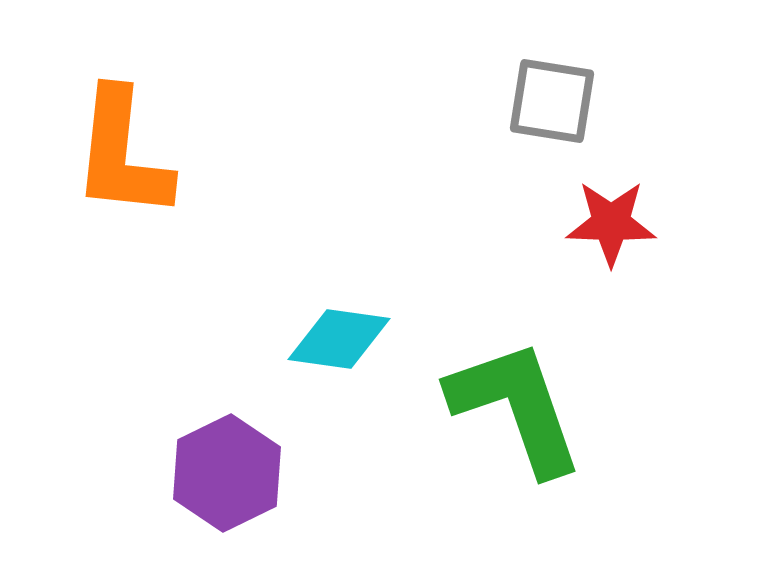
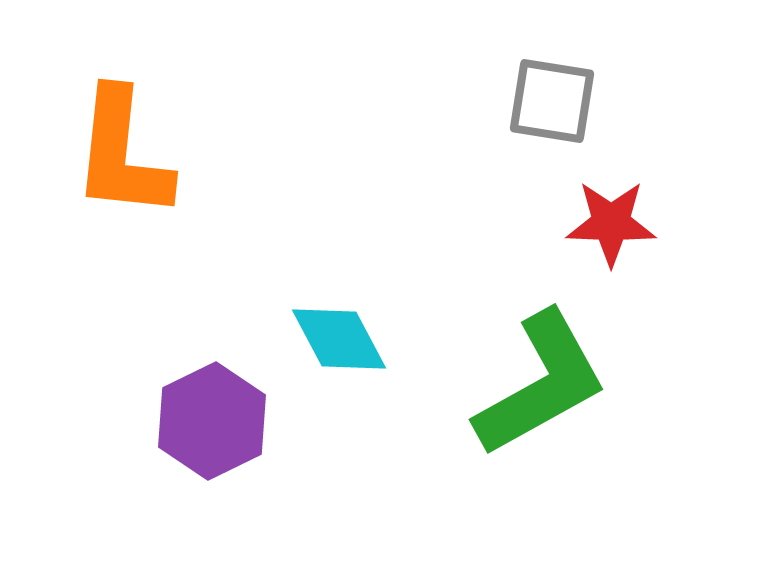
cyan diamond: rotated 54 degrees clockwise
green L-shape: moved 25 px right, 23 px up; rotated 80 degrees clockwise
purple hexagon: moved 15 px left, 52 px up
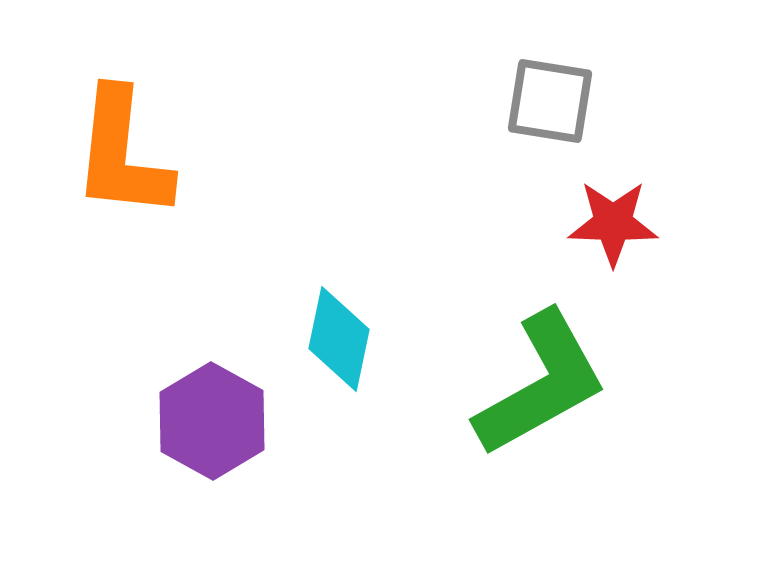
gray square: moved 2 px left
red star: moved 2 px right
cyan diamond: rotated 40 degrees clockwise
purple hexagon: rotated 5 degrees counterclockwise
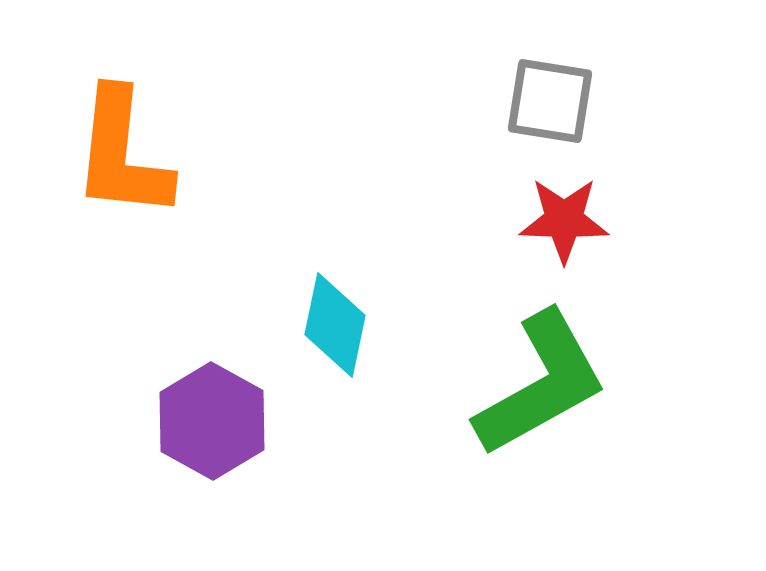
red star: moved 49 px left, 3 px up
cyan diamond: moved 4 px left, 14 px up
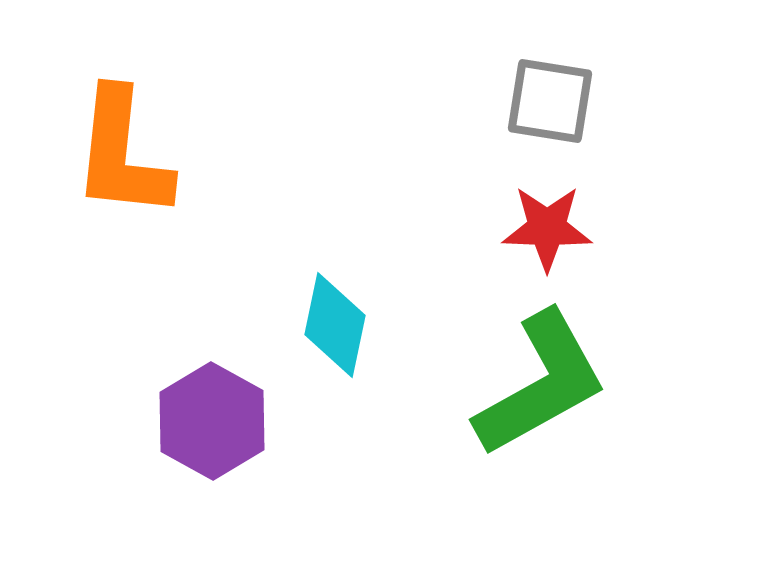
red star: moved 17 px left, 8 px down
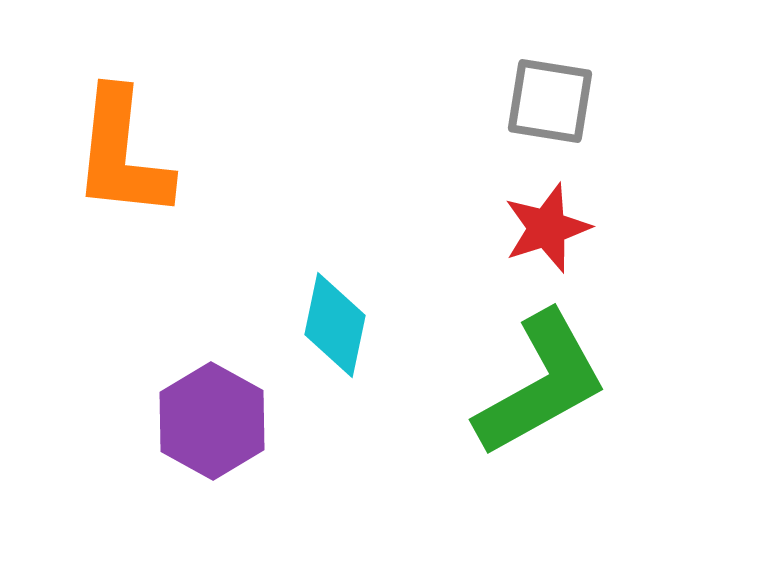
red star: rotated 20 degrees counterclockwise
